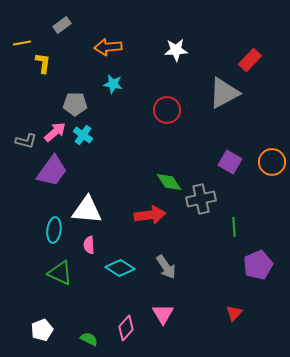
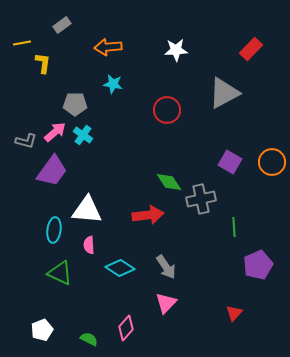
red rectangle: moved 1 px right, 11 px up
red arrow: moved 2 px left
pink triangle: moved 3 px right, 11 px up; rotated 15 degrees clockwise
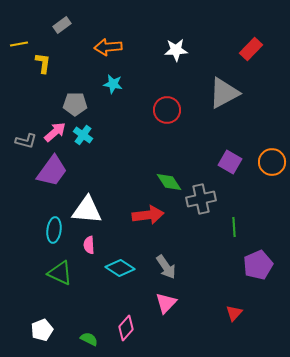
yellow line: moved 3 px left, 1 px down
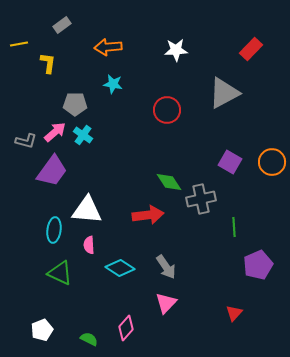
yellow L-shape: moved 5 px right
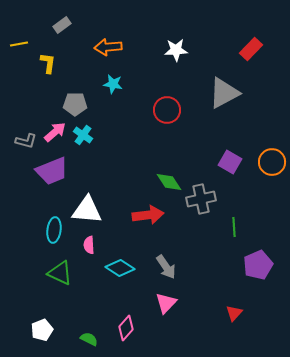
purple trapezoid: rotated 32 degrees clockwise
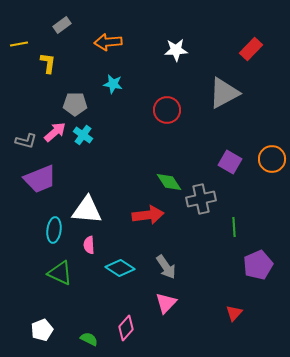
orange arrow: moved 5 px up
orange circle: moved 3 px up
purple trapezoid: moved 12 px left, 8 px down
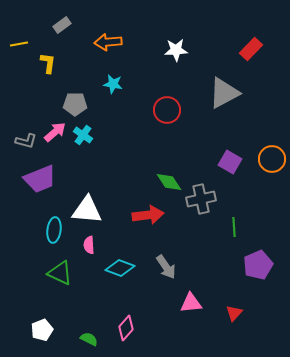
cyan diamond: rotated 12 degrees counterclockwise
pink triangle: moved 25 px right; rotated 40 degrees clockwise
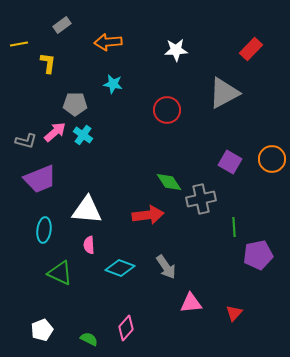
cyan ellipse: moved 10 px left
purple pentagon: moved 10 px up; rotated 12 degrees clockwise
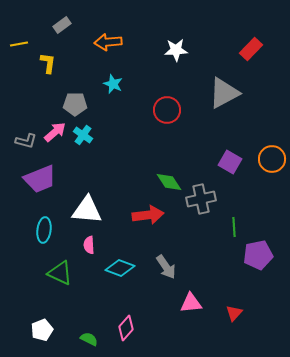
cyan star: rotated 12 degrees clockwise
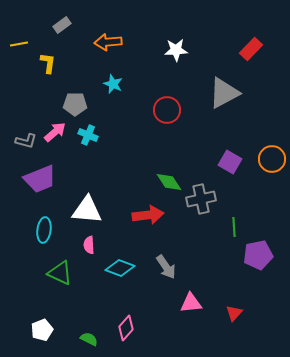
cyan cross: moved 5 px right; rotated 12 degrees counterclockwise
